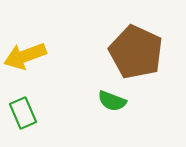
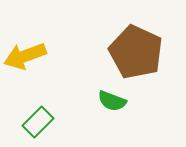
green rectangle: moved 15 px right, 9 px down; rotated 68 degrees clockwise
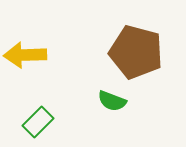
brown pentagon: rotated 10 degrees counterclockwise
yellow arrow: moved 1 px up; rotated 18 degrees clockwise
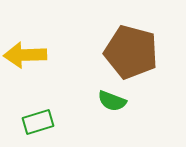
brown pentagon: moved 5 px left
green rectangle: rotated 28 degrees clockwise
